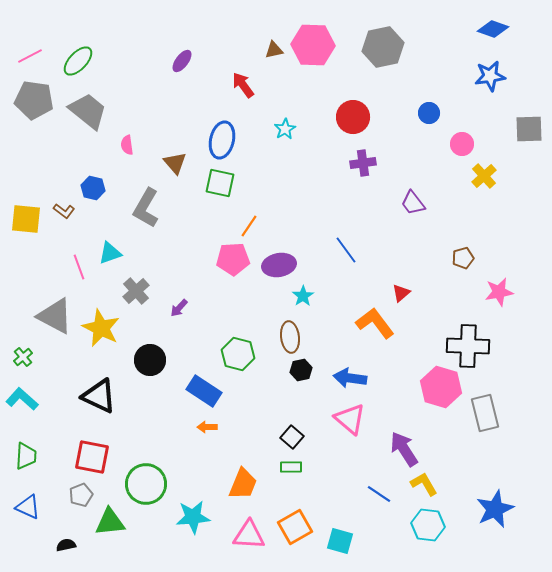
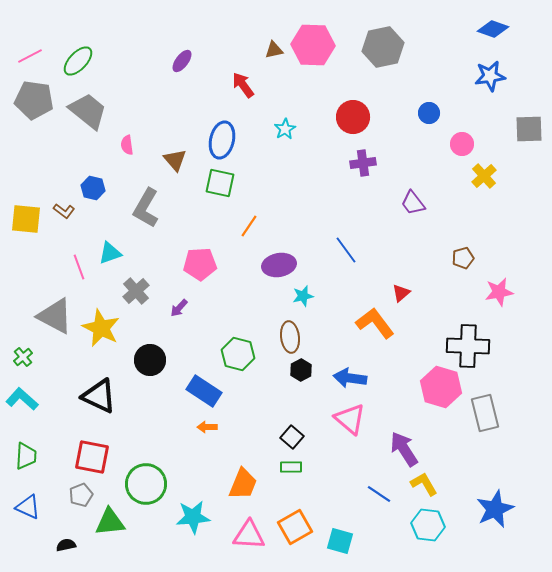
brown triangle at (175, 163): moved 3 px up
pink pentagon at (233, 259): moved 33 px left, 5 px down
cyan star at (303, 296): rotated 20 degrees clockwise
black hexagon at (301, 370): rotated 15 degrees counterclockwise
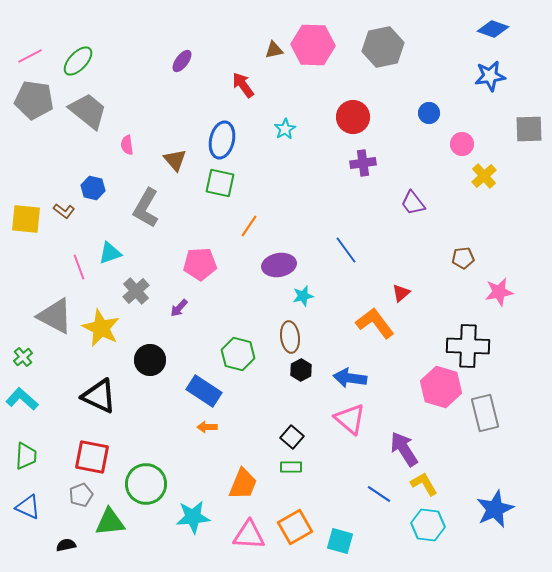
brown pentagon at (463, 258): rotated 10 degrees clockwise
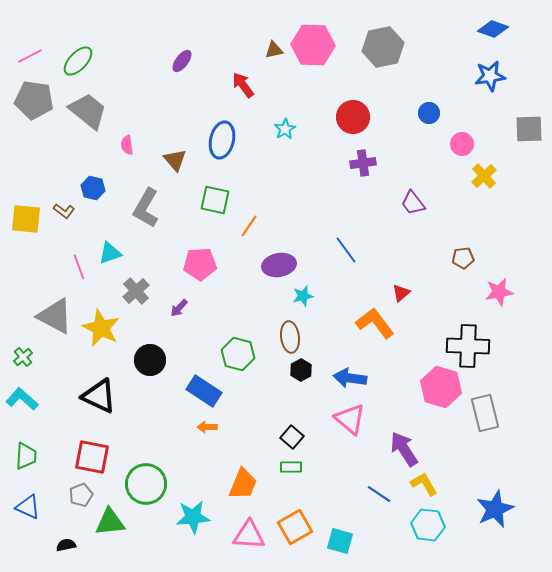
green square at (220, 183): moved 5 px left, 17 px down
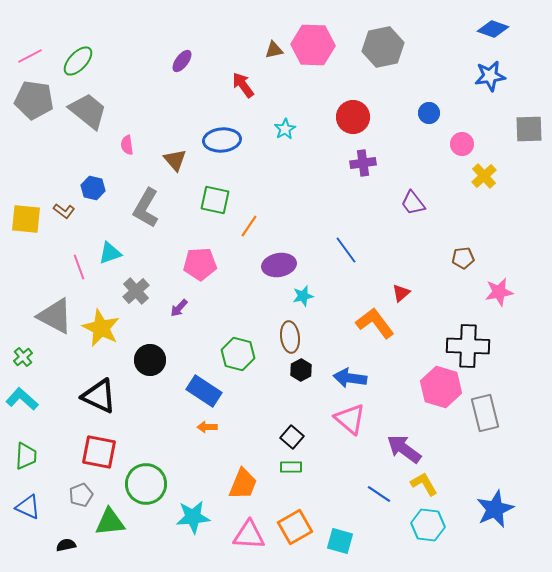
blue ellipse at (222, 140): rotated 72 degrees clockwise
purple arrow at (404, 449): rotated 21 degrees counterclockwise
red square at (92, 457): moved 7 px right, 5 px up
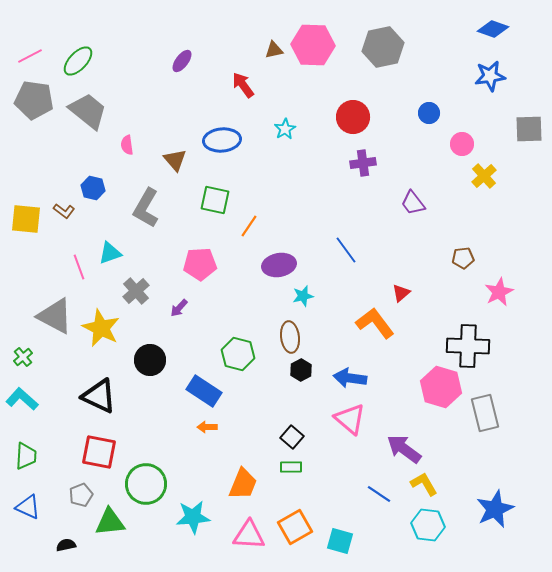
pink star at (499, 292): rotated 16 degrees counterclockwise
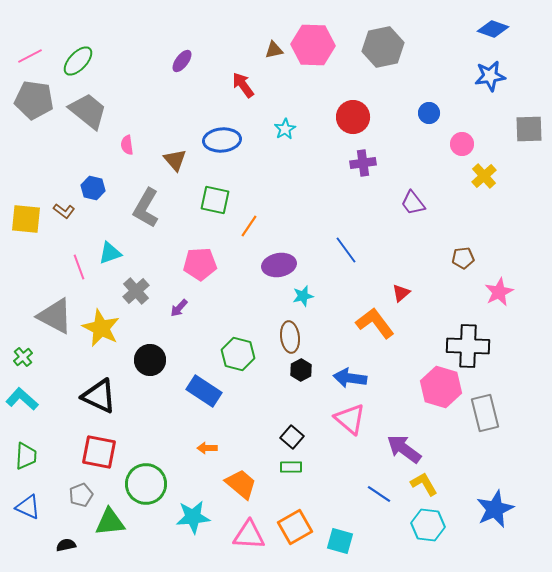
orange arrow at (207, 427): moved 21 px down
orange trapezoid at (243, 484): moved 2 px left; rotated 72 degrees counterclockwise
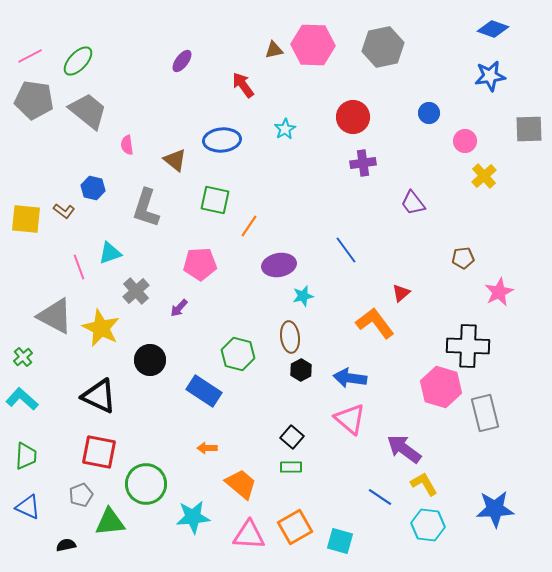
pink circle at (462, 144): moved 3 px right, 3 px up
brown triangle at (175, 160): rotated 10 degrees counterclockwise
gray L-shape at (146, 208): rotated 12 degrees counterclockwise
blue line at (379, 494): moved 1 px right, 3 px down
blue star at (495, 509): rotated 21 degrees clockwise
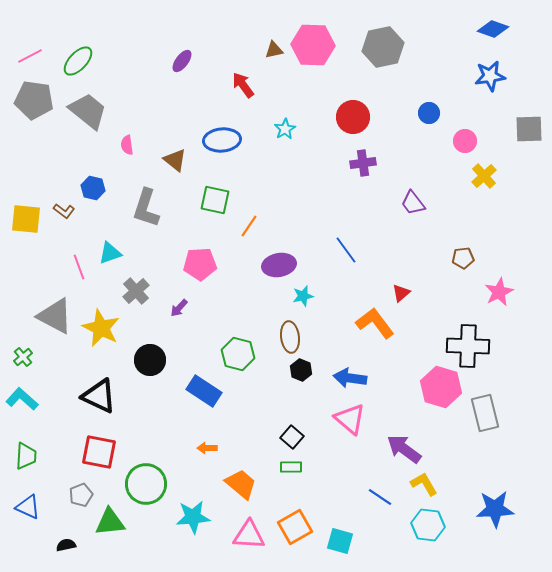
black hexagon at (301, 370): rotated 10 degrees counterclockwise
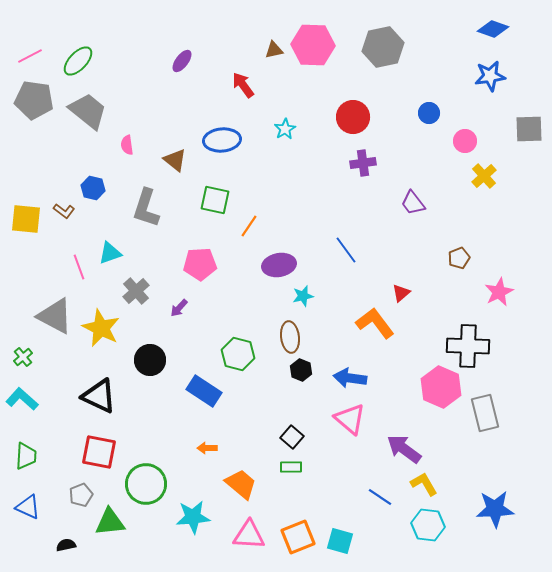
brown pentagon at (463, 258): moved 4 px left; rotated 15 degrees counterclockwise
pink hexagon at (441, 387): rotated 6 degrees clockwise
orange square at (295, 527): moved 3 px right, 10 px down; rotated 8 degrees clockwise
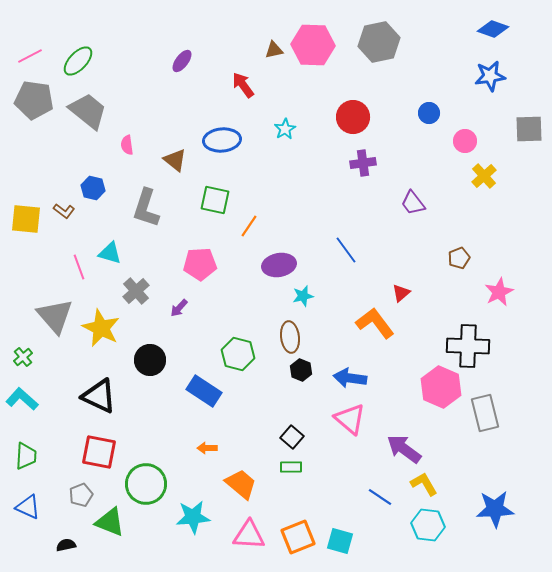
gray hexagon at (383, 47): moved 4 px left, 5 px up
cyan triangle at (110, 253): rotated 35 degrees clockwise
gray triangle at (55, 316): rotated 21 degrees clockwise
green triangle at (110, 522): rotated 28 degrees clockwise
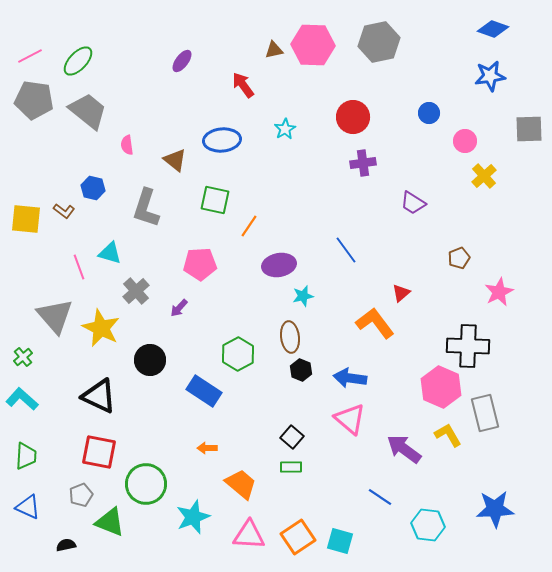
purple trapezoid at (413, 203): rotated 20 degrees counterclockwise
green hexagon at (238, 354): rotated 16 degrees clockwise
yellow L-shape at (424, 484): moved 24 px right, 49 px up
cyan star at (193, 517): rotated 16 degrees counterclockwise
orange square at (298, 537): rotated 12 degrees counterclockwise
